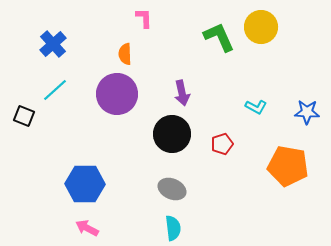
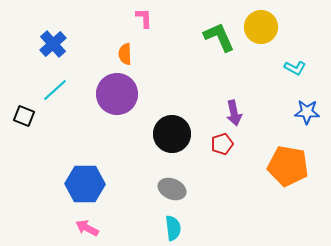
purple arrow: moved 52 px right, 20 px down
cyan L-shape: moved 39 px right, 39 px up
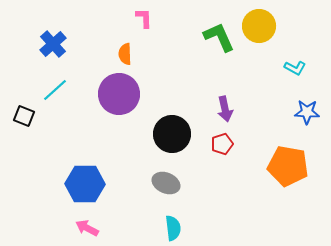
yellow circle: moved 2 px left, 1 px up
purple circle: moved 2 px right
purple arrow: moved 9 px left, 4 px up
gray ellipse: moved 6 px left, 6 px up
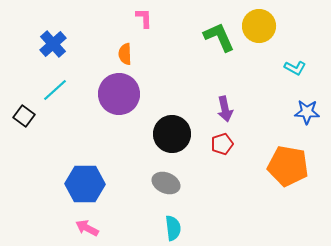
black square: rotated 15 degrees clockwise
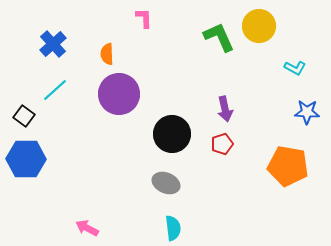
orange semicircle: moved 18 px left
blue hexagon: moved 59 px left, 25 px up
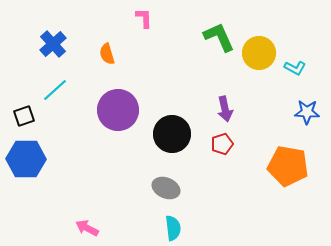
yellow circle: moved 27 px down
orange semicircle: rotated 15 degrees counterclockwise
purple circle: moved 1 px left, 16 px down
black square: rotated 35 degrees clockwise
gray ellipse: moved 5 px down
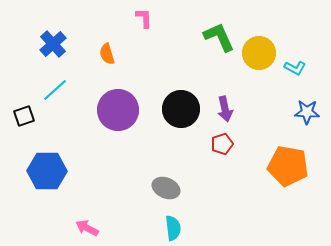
black circle: moved 9 px right, 25 px up
blue hexagon: moved 21 px right, 12 px down
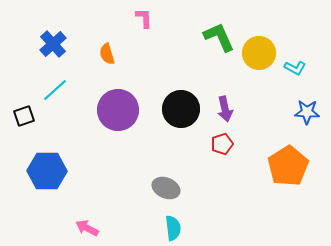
orange pentagon: rotated 30 degrees clockwise
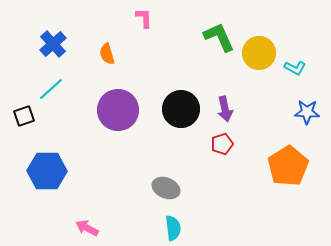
cyan line: moved 4 px left, 1 px up
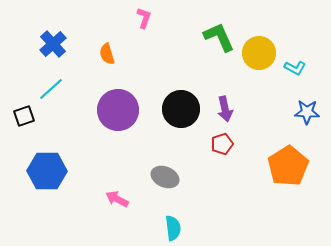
pink L-shape: rotated 20 degrees clockwise
gray ellipse: moved 1 px left, 11 px up
pink arrow: moved 30 px right, 29 px up
